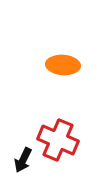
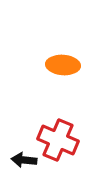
black arrow: moved 1 px right; rotated 70 degrees clockwise
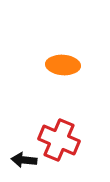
red cross: moved 1 px right
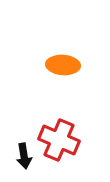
black arrow: moved 4 px up; rotated 105 degrees counterclockwise
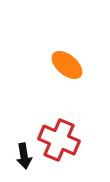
orange ellipse: moved 4 px right; rotated 36 degrees clockwise
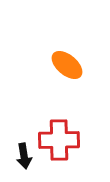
red cross: rotated 24 degrees counterclockwise
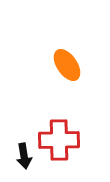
orange ellipse: rotated 16 degrees clockwise
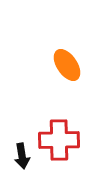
black arrow: moved 2 px left
